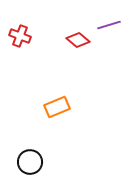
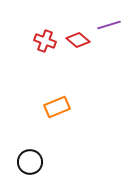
red cross: moved 25 px right, 5 px down
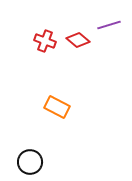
orange rectangle: rotated 50 degrees clockwise
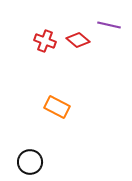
purple line: rotated 30 degrees clockwise
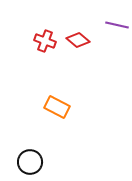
purple line: moved 8 px right
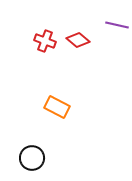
black circle: moved 2 px right, 4 px up
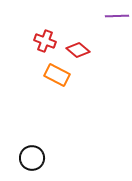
purple line: moved 9 px up; rotated 15 degrees counterclockwise
red diamond: moved 10 px down
orange rectangle: moved 32 px up
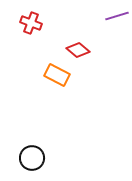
purple line: rotated 15 degrees counterclockwise
red cross: moved 14 px left, 18 px up
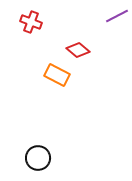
purple line: rotated 10 degrees counterclockwise
red cross: moved 1 px up
black circle: moved 6 px right
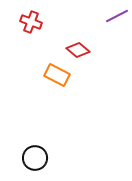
black circle: moved 3 px left
